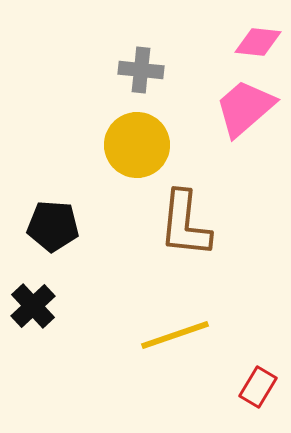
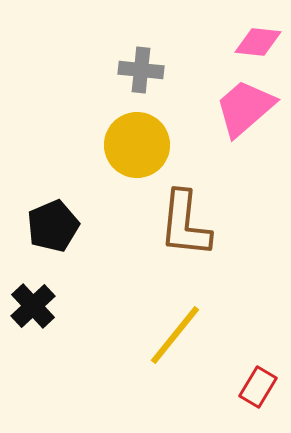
black pentagon: rotated 27 degrees counterclockwise
yellow line: rotated 32 degrees counterclockwise
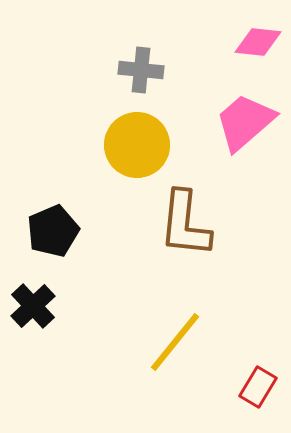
pink trapezoid: moved 14 px down
black pentagon: moved 5 px down
yellow line: moved 7 px down
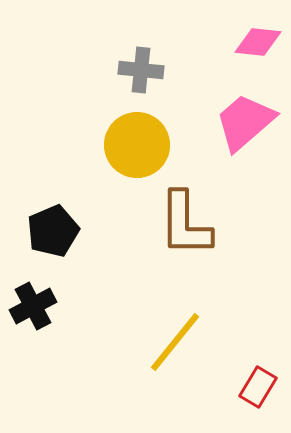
brown L-shape: rotated 6 degrees counterclockwise
black cross: rotated 15 degrees clockwise
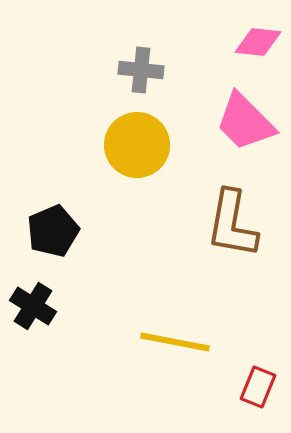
pink trapezoid: rotated 94 degrees counterclockwise
brown L-shape: moved 47 px right; rotated 10 degrees clockwise
black cross: rotated 30 degrees counterclockwise
yellow line: rotated 62 degrees clockwise
red rectangle: rotated 9 degrees counterclockwise
